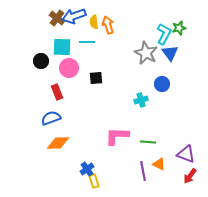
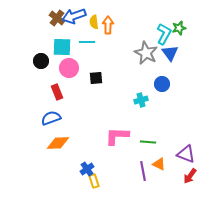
orange arrow: rotated 18 degrees clockwise
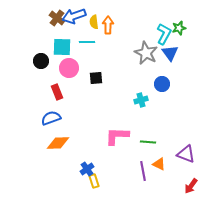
red arrow: moved 1 px right, 10 px down
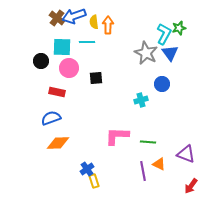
red rectangle: rotated 56 degrees counterclockwise
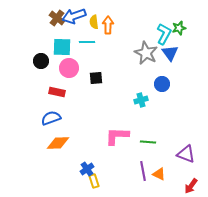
orange triangle: moved 10 px down
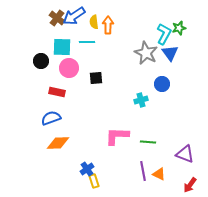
blue arrow: rotated 15 degrees counterclockwise
purple triangle: moved 1 px left
red arrow: moved 1 px left, 1 px up
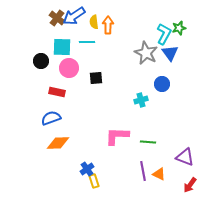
purple triangle: moved 3 px down
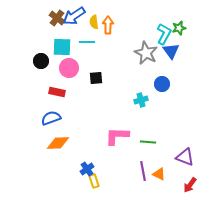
blue triangle: moved 1 px right, 2 px up
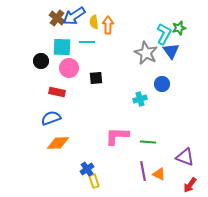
cyan cross: moved 1 px left, 1 px up
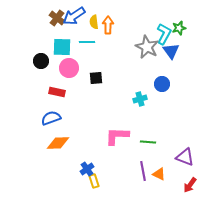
gray star: moved 1 px right, 6 px up
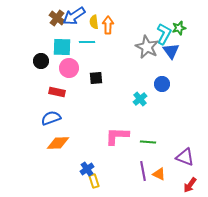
cyan cross: rotated 24 degrees counterclockwise
